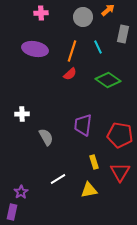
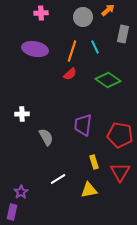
cyan line: moved 3 px left
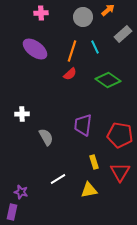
gray rectangle: rotated 36 degrees clockwise
purple ellipse: rotated 25 degrees clockwise
purple star: rotated 24 degrees counterclockwise
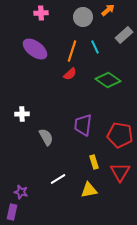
gray rectangle: moved 1 px right, 1 px down
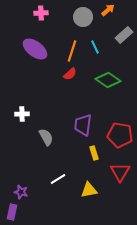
yellow rectangle: moved 9 px up
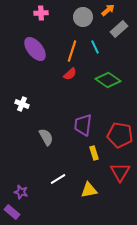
gray rectangle: moved 5 px left, 6 px up
purple ellipse: rotated 15 degrees clockwise
white cross: moved 10 px up; rotated 24 degrees clockwise
purple rectangle: rotated 63 degrees counterclockwise
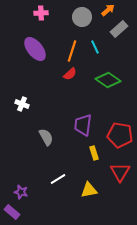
gray circle: moved 1 px left
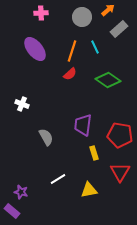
purple rectangle: moved 1 px up
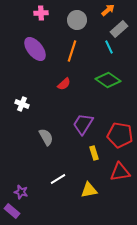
gray circle: moved 5 px left, 3 px down
cyan line: moved 14 px right
red semicircle: moved 6 px left, 10 px down
purple trapezoid: moved 1 px up; rotated 25 degrees clockwise
red triangle: rotated 50 degrees clockwise
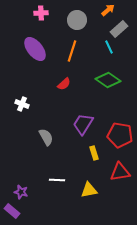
white line: moved 1 px left, 1 px down; rotated 35 degrees clockwise
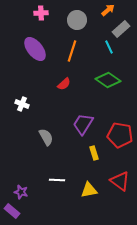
gray rectangle: moved 2 px right
red triangle: moved 9 px down; rotated 45 degrees clockwise
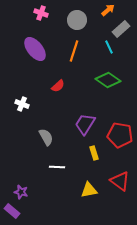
pink cross: rotated 24 degrees clockwise
orange line: moved 2 px right
red semicircle: moved 6 px left, 2 px down
purple trapezoid: moved 2 px right
white line: moved 13 px up
